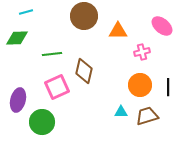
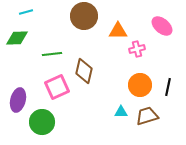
pink cross: moved 5 px left, 3 px up
black line: rotated 12 degrees clockwise
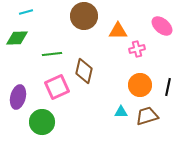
purple ellipse: moved 3 px up
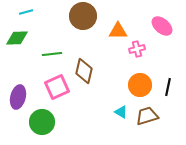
brown circle: moved 1 px left
cyan triangle: rotated 32 degrees clockwise
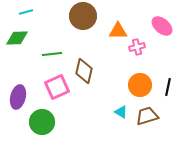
pink cross: moved 2 px up
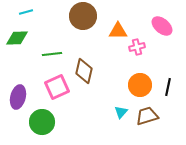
cyan triangle: rotated 40 degrees clockwise
